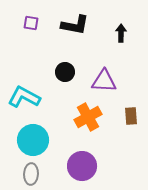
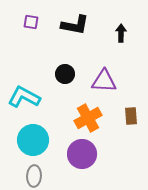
purple square: moved 1 px up
black circle: moved 2 px down
orange cross: moved 1 px down
purple circle: moved 12 px up
gray ellipse: moved 3 px right, 2 px down
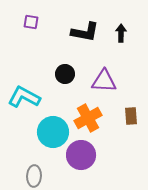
black L-shape: moved 10 px right, 7 px down
cyan circle: moved 20 px right, 8 px up
purple circle: moved 1 px left, 1 px down
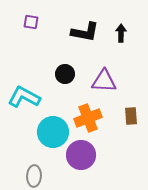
orange cross: rotated 8 degrees clockwise
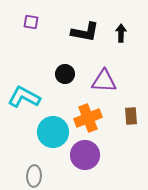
purple circle: moved 4 px right
